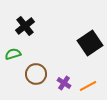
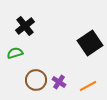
green semicircle: moved 2 px right, 1 px up
brown circle: moved 6 px down
purple cross: moved 5 px left, 1 px up
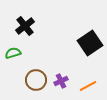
green semicircle: moved 2 px left
purple cross: moved 2 px right, 1 px up; rotated 32 degrees clockwise
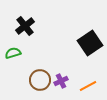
brown circle: moved 4 px right
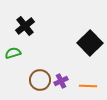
black square: rotated 10 degrees counterclockwise
orange line: rotated 30 degrees clockwise
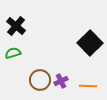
black cross: moved 9 px left; rotated 12 degrees counterclockwise
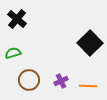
black cross: moved 1 px right, 7 px up
brown circle: moved 11 px left
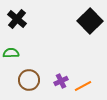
black square: moved 22 px up
green semicircle: moved 2 px left; rotated 14 degrees clockwise
orange line: moved 5 px left; rotated 30 degrees counterclockwise
